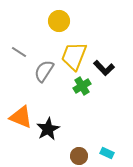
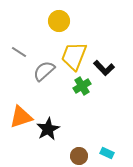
gray semicircle: rotated 15 degrees clockwise
orange triangle: rotated 40 degrees counterclockwise
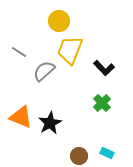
yellow trapezoid: moved 4 px left, 6 px up
green cross: moved 20 px right, 17 px down; rotated 12 degrees counterclockwise
orange triangle: rotated 40 degrees clockwise
black star: moved 2 px right, 6 px up
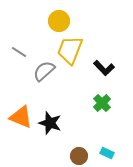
black star: rotated 25 degrees counterclockwise
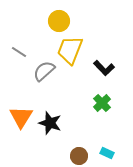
orange triangle: rotated 40 degrees clockwise
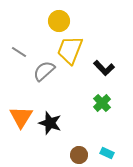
brown circle: moved 1 px up
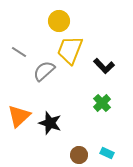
black L-shape: moved 2 px up
orange triangle: moved 2 px left, 1 px up; rotated 15 degrees clockwise
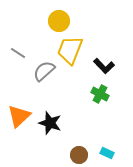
gray line: moved 1 px left, 1 px down
green cross: moved 2 px left, 9 px up; rotated 18 degrees counterclockwise
